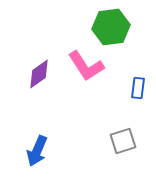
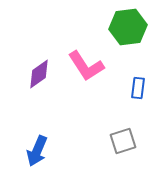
green hexagon: moved 17 px right
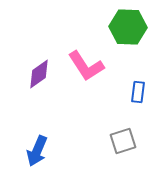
green hexagon: rotated 9 degrees clockwise
blue rectangle: moved 4 px down
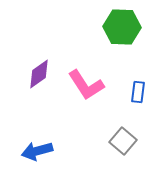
green hexagon: moved 6 px left
pink L-shape: moved 19 px down
gray square: rotated 32 degrees counterclockwise
blue arrow: rotated 52 degrees clockwise
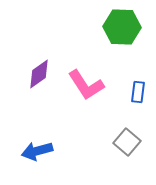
gray square: moved 4 px right, 1 px down
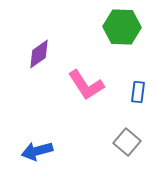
purple diamond: moved 20 px up
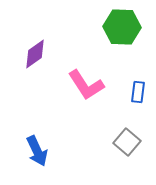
purple diamond: moved 4 px left
blue arrow: rotated 100 degrees counterclockwise
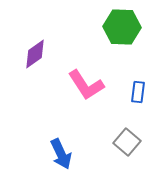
blue arrow: moved 24 px right, 3 px down
